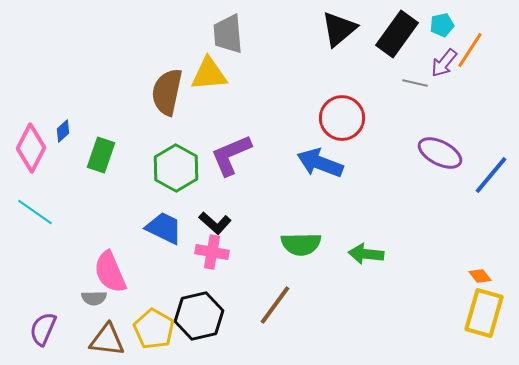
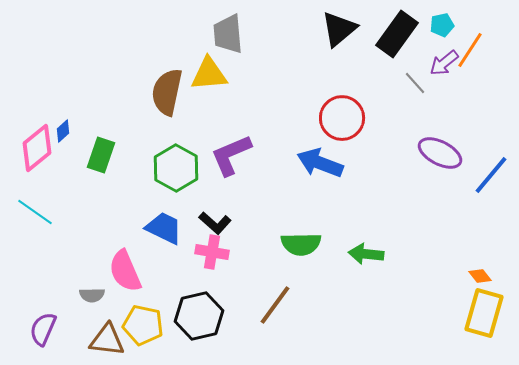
purple arrow: rotated 12 degrees clockwise
gray line: rotated 35 degrees clockwise
pink diamond: moved 6 px right; rotated 24 degrees clockwise
pink semicircle: moved 15 px right, 1 px up
gray semicircle: moved 2 px left, 3 px up
yellow pentagon: moved 11 px left, 4 px up; rotated 18 degrees counterclockwise
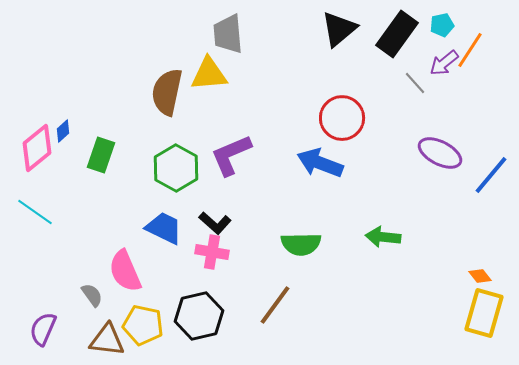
green arrow: moved 17 px right, 17 px up
gray semicircle: rotated 125 degrees counterclockwise
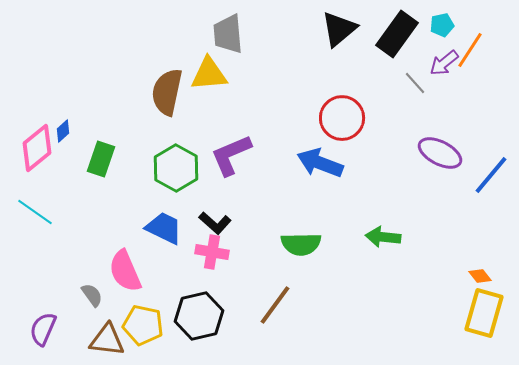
green rectangle: moved 4 px down
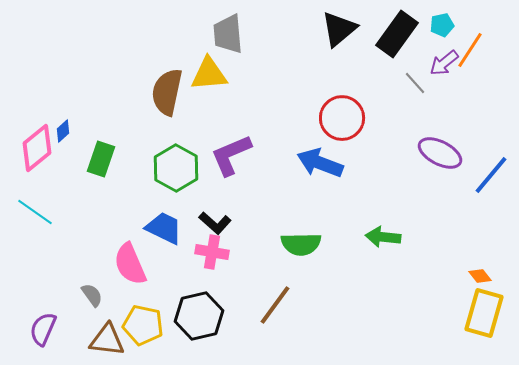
pink semicircle: moved 5 px right, 7 px up
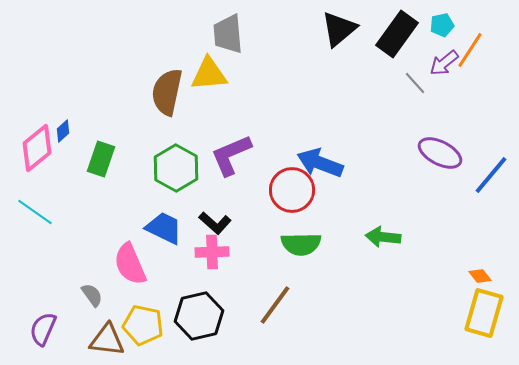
red circle: moved 50 px left, 72 px down
pink cross: rotated 12 degrees counterclockwise
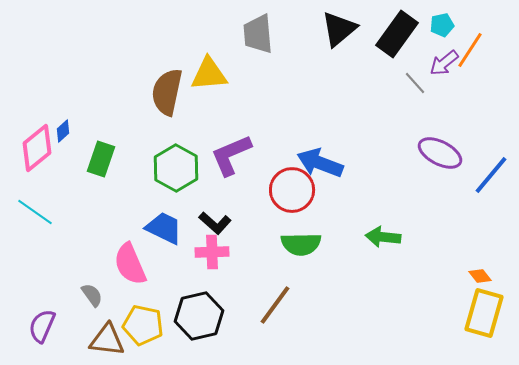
gray trapezoid: moved 30 px right
purple semicircle: moved 1 px left, 3 px up
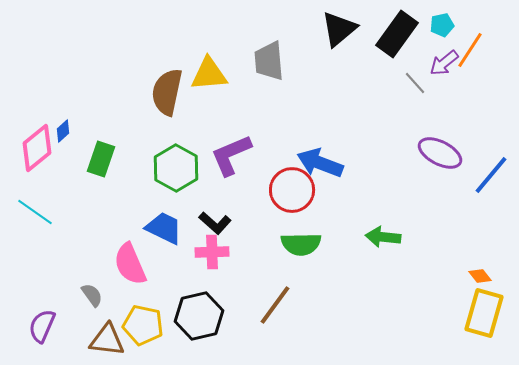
gray trapezoid: moved 11 px right, 27 px down
